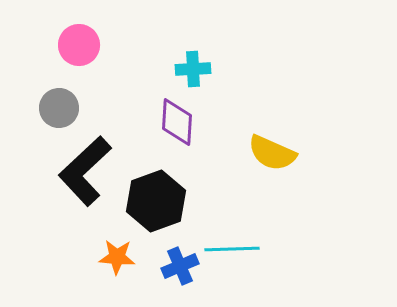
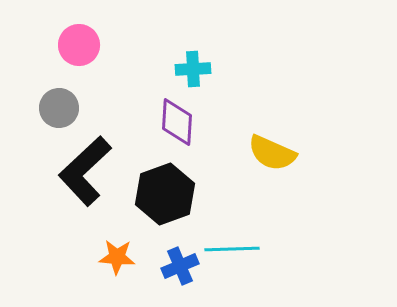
black hexagon: moved 9 px right, 7 px up
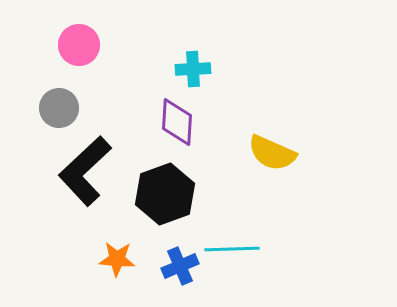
orange star: moved 2 px down
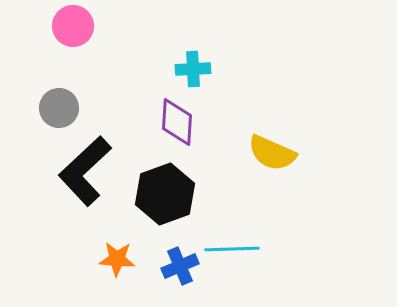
pink circle: moved 6 px left, 19 px up
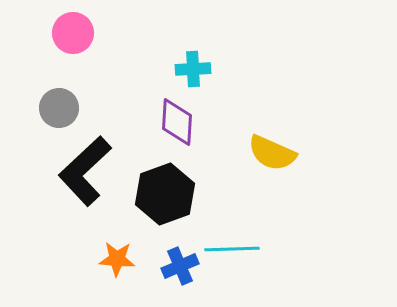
pink circle: moved 7 px down
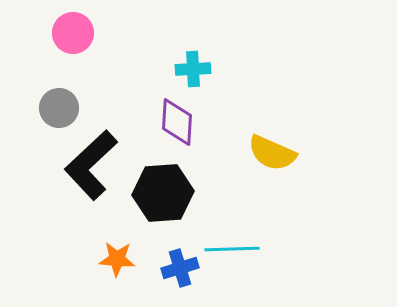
black L-shape: moved 6 px right, 6 px up
black hexagon: moved 2 px left, 1 px up; rotated 16 degrees clockwise
blue cross: moved 2 px down; rotated 6 degrees clockwise
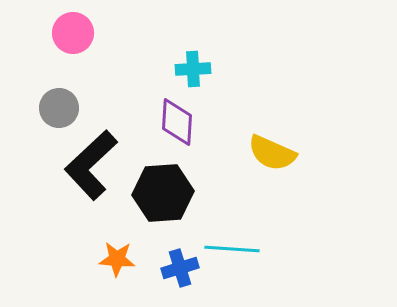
cyan line: rotated 6 degrees clockwise
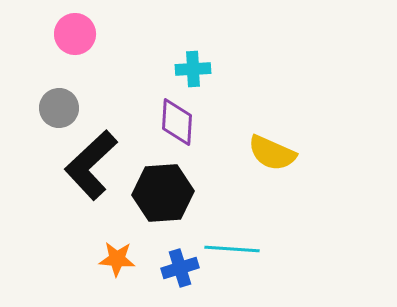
pink circle: moved 2 px right, 1 px down
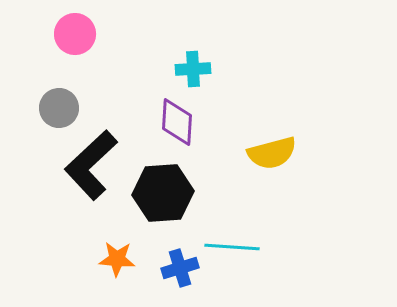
yellow semicircle: rotated 39 degrees counterclockwise
cyan line: moved 2 px up
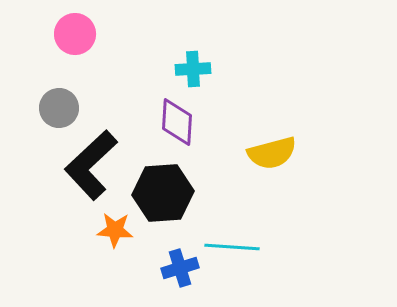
orange star: moved 2 px left, 29 px up
